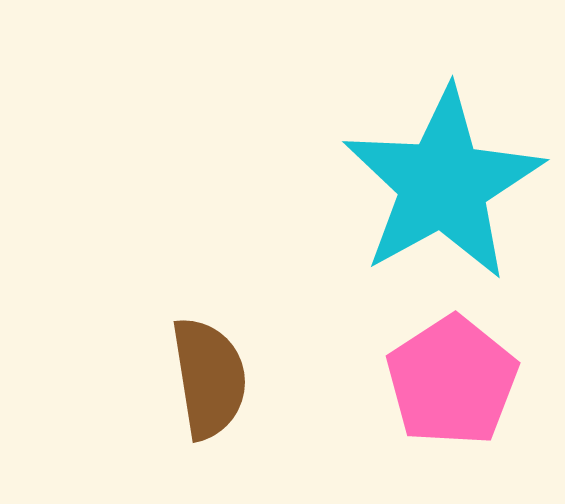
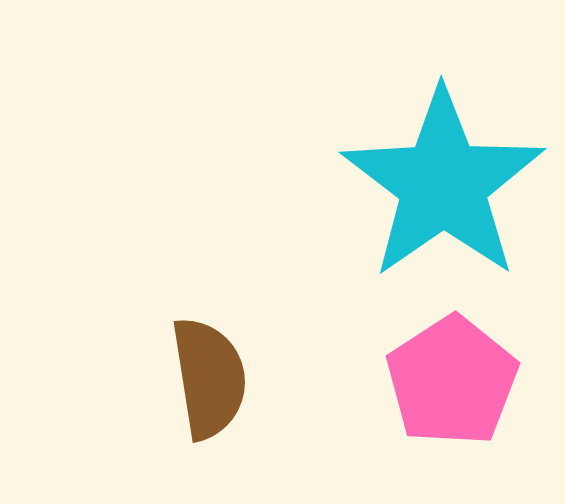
cyan star: rotated 6 degrees counterclockwise
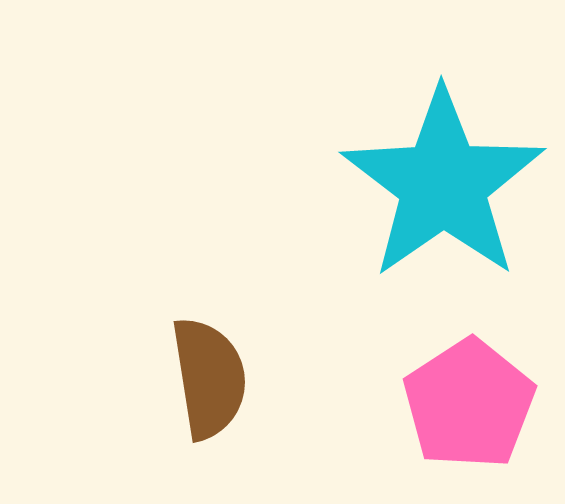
pink pentagon: moved 17 px right, 23 px down
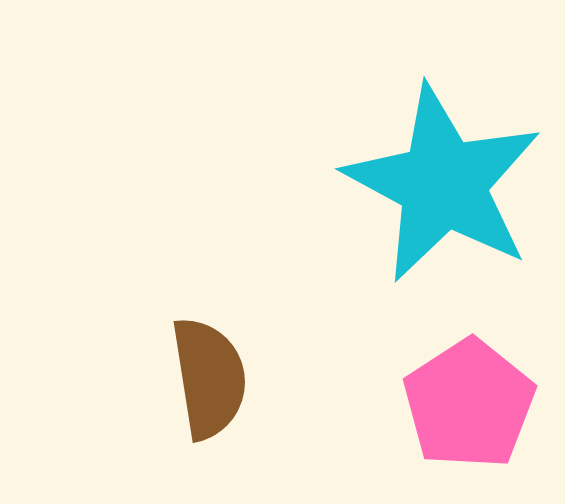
cyan star: rotated 9 degrees counterclockwise
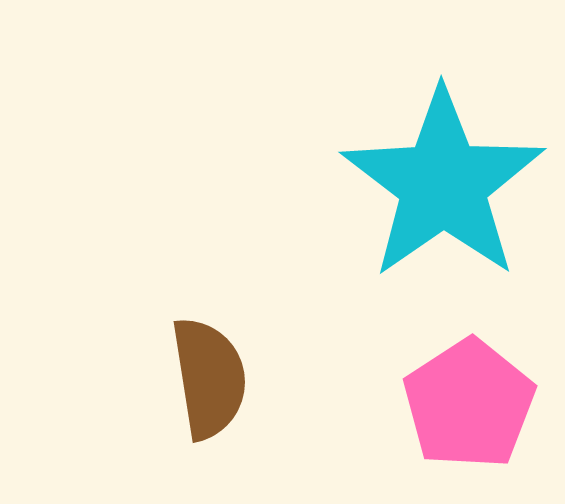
cyan star: rotated 9 degrees clockwise
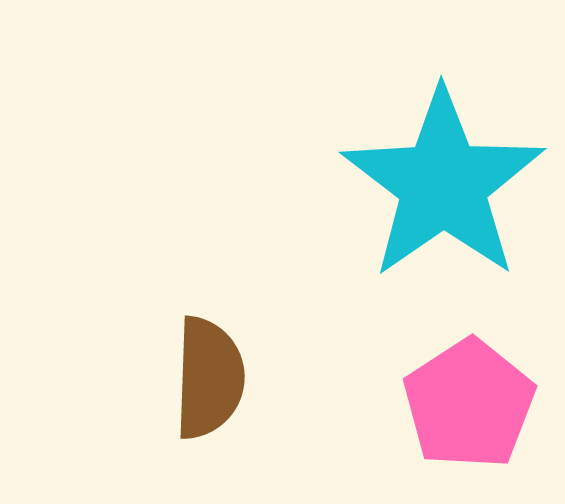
brown semicircle: rotated 11 degrees clockwise
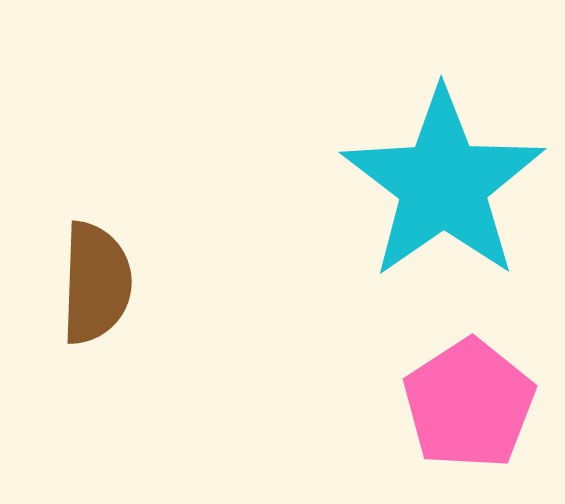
brown semicircle: moved 113 px left, 95 px up
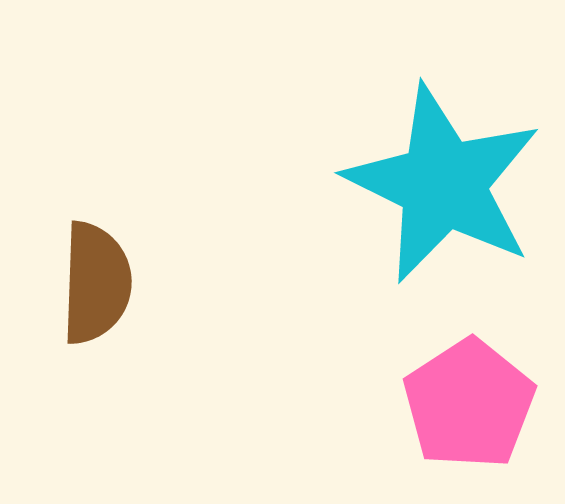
cyan star: rotated 11 degrees counterclockwise
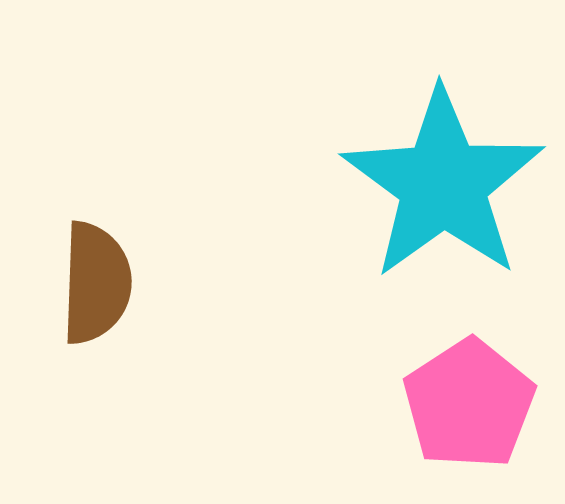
cyan star: rotated 10 degrees clockwise
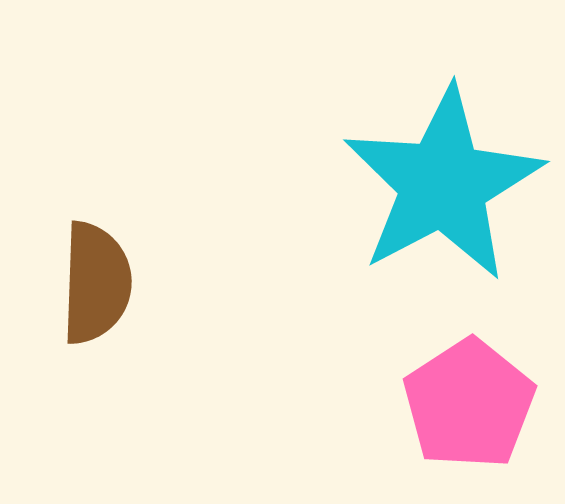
cyan star: rotated 8 degrees clockwise
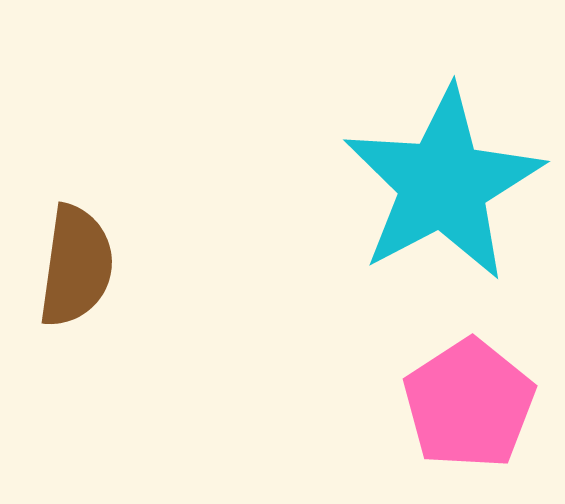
brown semicircle: moved 20 px left, 17 px up; rotated 6 degrees clockwise
